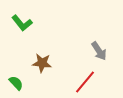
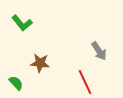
brown star: moved 2 px left
red line: rotated 65 degrees counterclockwise
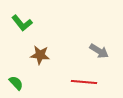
gray arrow: rotated 24 degrees counterclockwise
brown star: moved 8 px up
red line: moved 1 px left; rotated 60 degrees counterclockwise
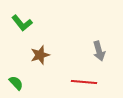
gray arrow: rotated 42 degrees clockwise
brown star: rotated 24 degrees counterclockwise
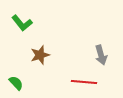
gray arrow: moved 2 px right, 4 px down
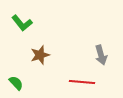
red line: moved 2 px left
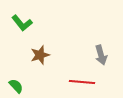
green semicircle: moved 3 px down
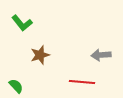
gray arrow: rotated 102 degrees clockwise
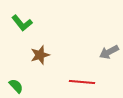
gray arrow: moved 8 px right, 3 px up; rotated 24 degrees counterclockwise
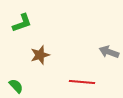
green L-shape: rotated 70 degrees counterclockwise
gray arrow: rotated 48 degrees clockwise
